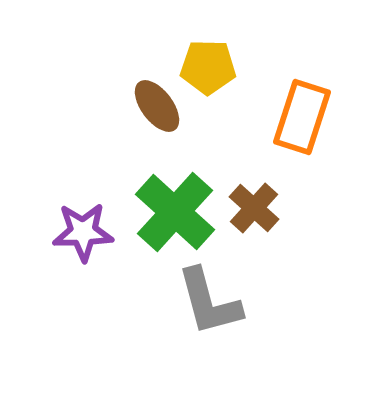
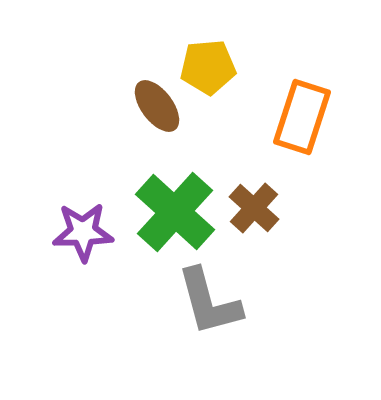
yellow pentagon: rotated 6 degrees counterclockwise
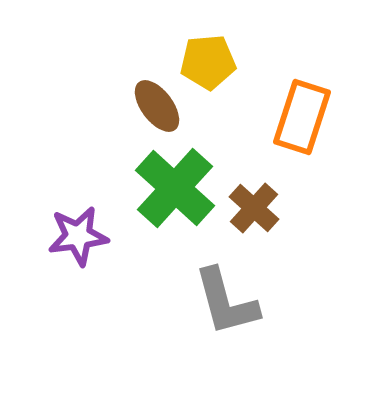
yellow pentagon: moved 5 px up
green cross: moved 24 px up
purple star: moved 5 px left, 4 px down; rotated 6 degrees counterclockwise
gray L-shape: moved 17 px right
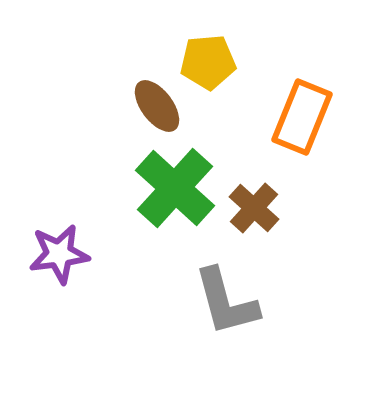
orange rectangle: rotated 4 degrees clockwise
purple star: moved 19 px left, 18 px down
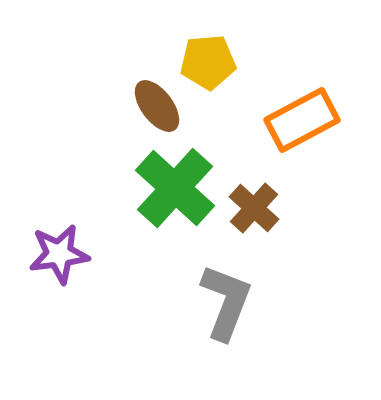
orange rectangle: moved 3 px down; rotated 40 degrees clockwise
gray L-shape: rotated 144 degrees counterclockwise
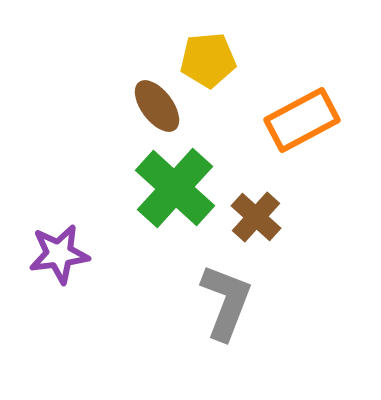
yellow pentagon: moved 2 px up
brown cross: moved 2 px right, 9 px down
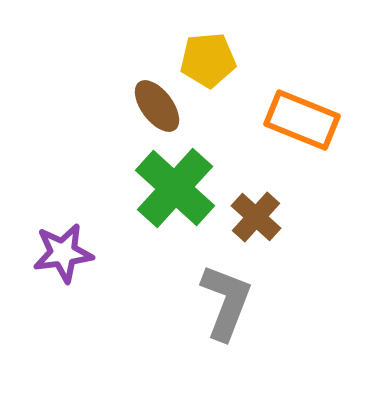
orange rectangle: rotated 50 degrees clockwise
purple star: moved 4 px right, 1 px up
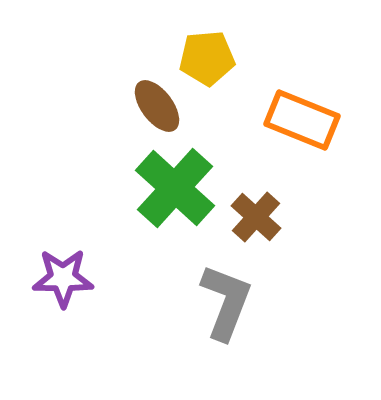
yellow pentagon: moved 1 px left, 2 px up
purple star: moved 25 px down; rotated 8 degrees clockwise
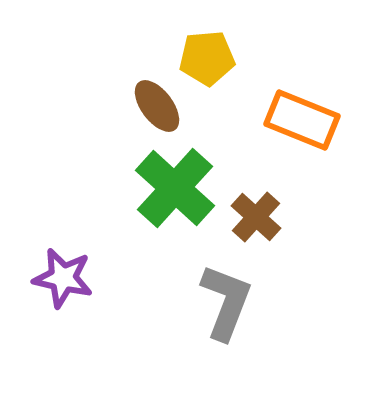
purple star: rotated 12 degrees clockwise
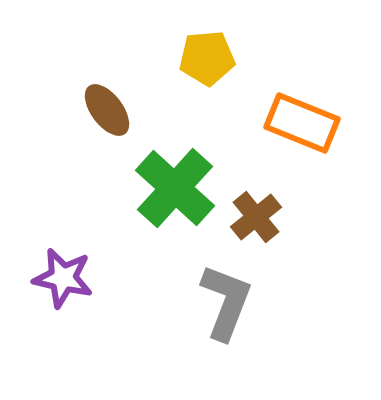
brown ellipse: moved 50 px left, 4 px down
orange rectangle: moved 3 px down
brown cross: rotated 9 degrees clockwise
